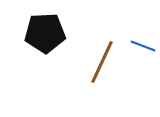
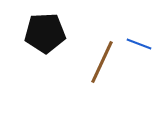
blue line: moved 4 px left, 2 px up
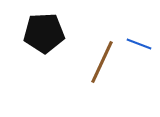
black pentagon: moved 1 px left
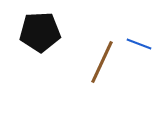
black pentagon: moved 4 px left, 1 px up
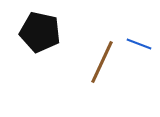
black pentagon: rotated 15 degrees clockwise
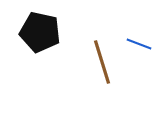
brown line: rotated 42 degrees counterclockwise
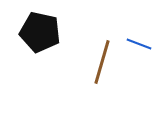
brown line: rotated 33 degrees clockwise
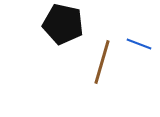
black pentagon: moved 23 px right, 8 px up
